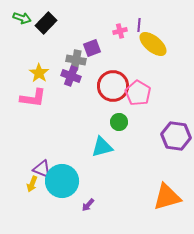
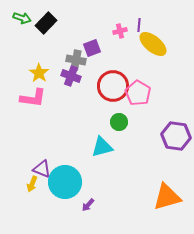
cyan circle: moved 3 px right, 1 px down
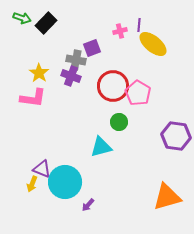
cyan triangle: moved 1 px left
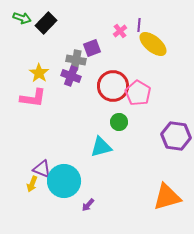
pink cross: rotated 24 degrees counterclockwise
cyan circle: moved 1 px left, 1 px up
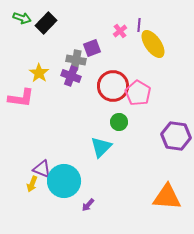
yellow ellipse: rotated 16 degrees clockwise
pink L-shape: moved 12 px left
cyan triangle: rotated 30 degrees counterclockwise
orange triangle: rotated 20 degrees clockwise
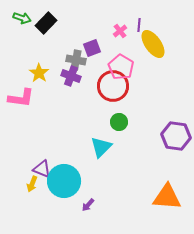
pink pentagon: moved 17 px left, 26 px up
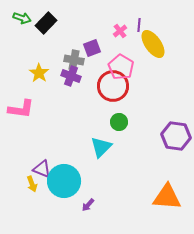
gray cross: moved 2 px left
pink L-shape: moved 11 px down
yellow arrow: rotated 42 degrees counterclockwise
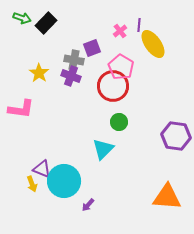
cyan triangle: moved 2 px right, 2 px down
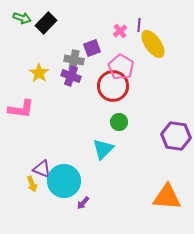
purple arrow: moved 5 px left, 2 px up
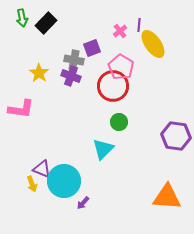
green arrow: rotated 60 degrees clockwise
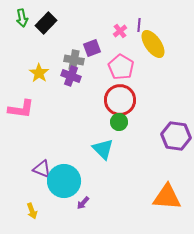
red circle: moved 7 px right, 14 px down
cyan triangle: rotated 30 degrees counterclockwise
yellow arrow: moved 27 px down
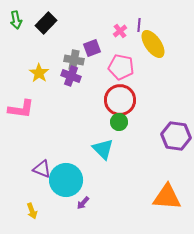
green arrow: moved 6 px left, 2 px down
pink pentagon: rotated 20 degrees counterclockwise
cyan circle: moved 2 px right, 1 px up
